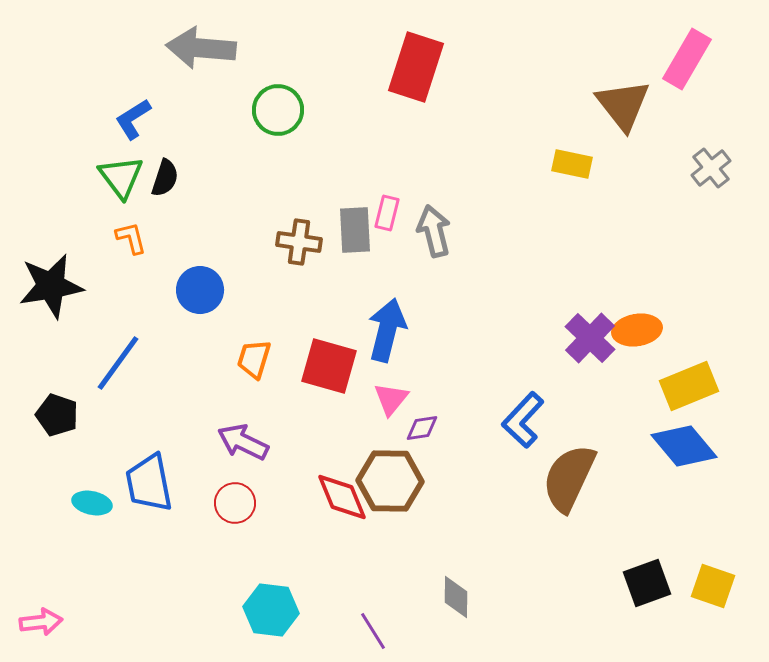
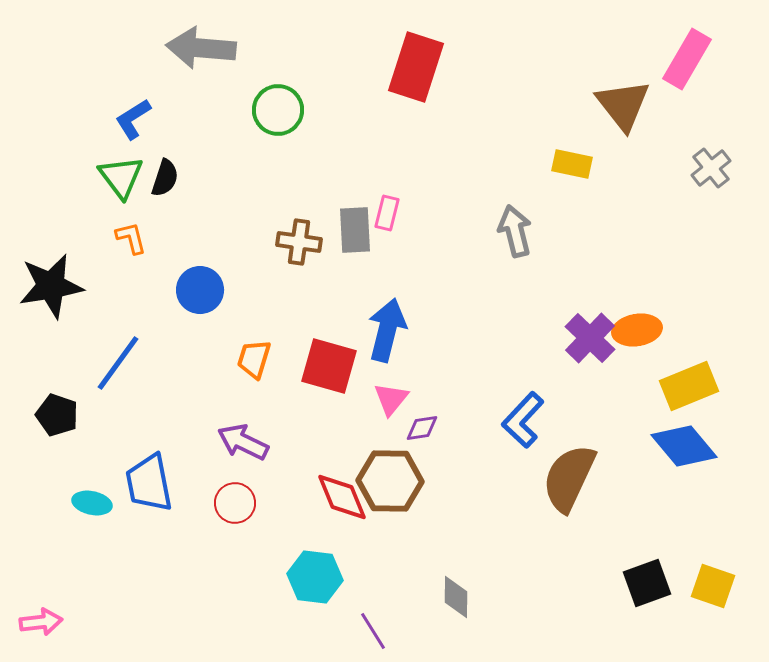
gray arrow at (434, 231): moved 81 px right
cyan hexagon at (271, 610): moved 44 px right, 33 px up
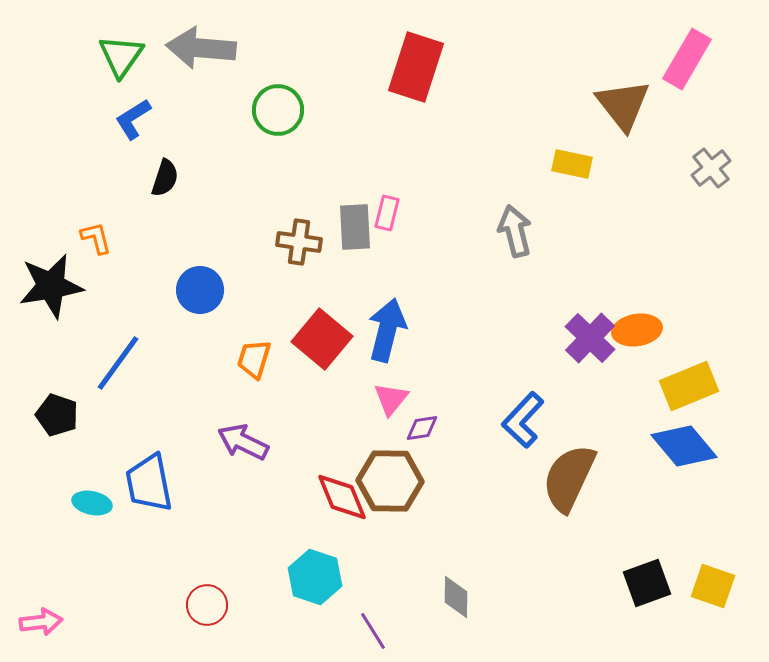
green triangle at (121, 177): moved 121 px up; rotated 12 degrees clockwise
gray rectangle at (355, 230): moved 3 px up
orange L-shape at (131, 238): moved 35 px left
red square at (329, 366): moved 7 px left, 27 px up; rotated 24 degrees clockwise
red circle at (235, 503): moved 28 px left, 102 px down
cyan hexagon at (315, 577): rotated 12 degrees clockwise
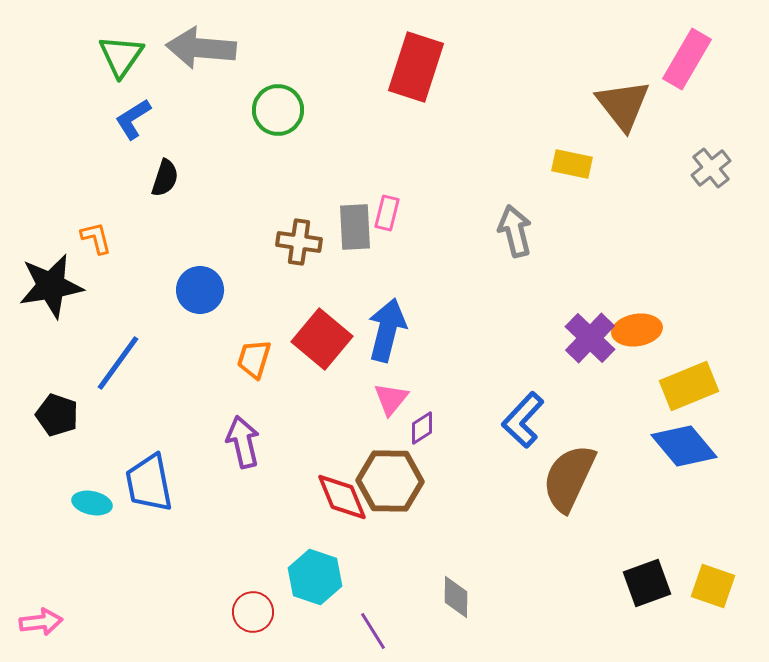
purple diamond at (422, 428): rotated 24 degrees counterclockwise
purple arrow at (243, 442): rotated 51 degrees clockwise
red circle at (207, 605): moved 46 px right, 7 px down
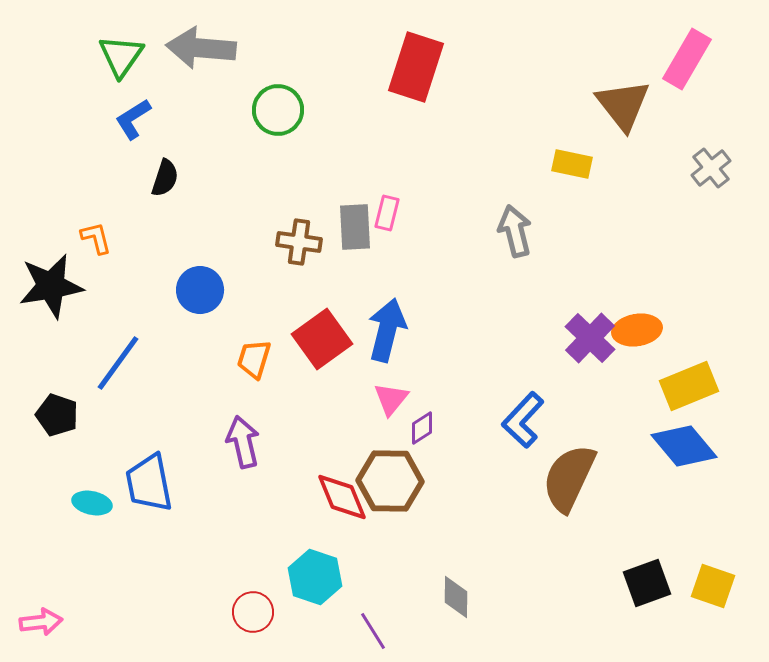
red square at (322, 339): rotated 14 degrees clockwise
